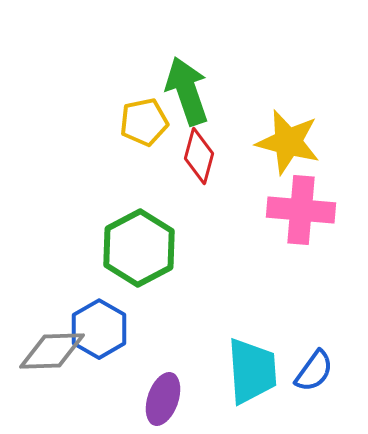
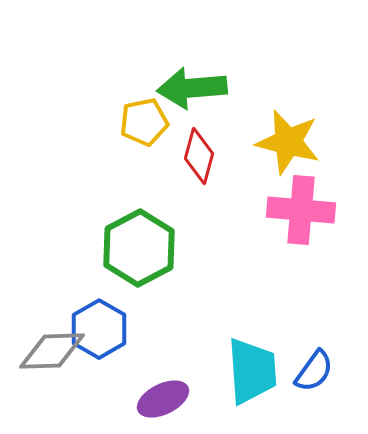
green arrow: moved 5 px right, 3 px up; rotated 76 degrees counterclockwise
purple ellipse: rotated 45 degrees clockwise
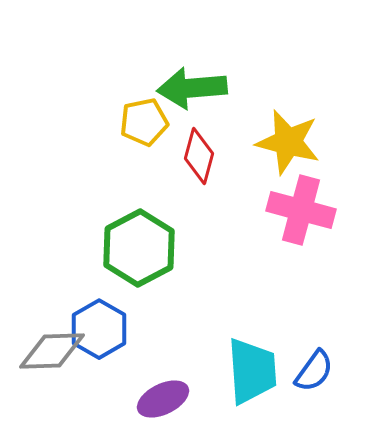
pink cross: rotated 10 degrees clockwise
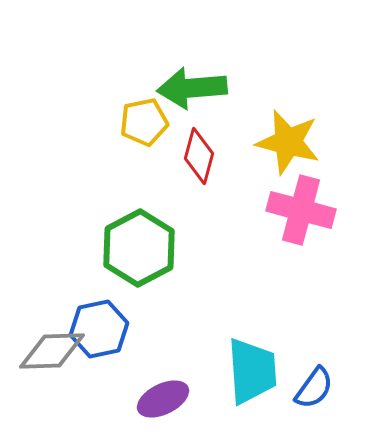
blue hexagon: rotated 18 degrees clockwise
blue semicircle: moved 17 px down
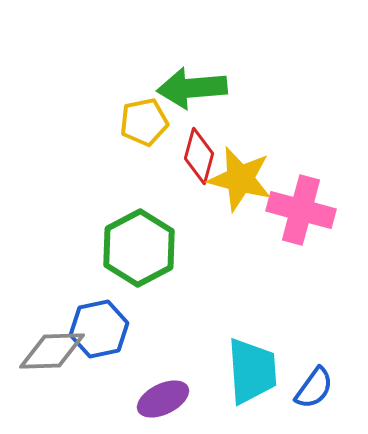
yellow star: moved 48 px left, 37 px down
